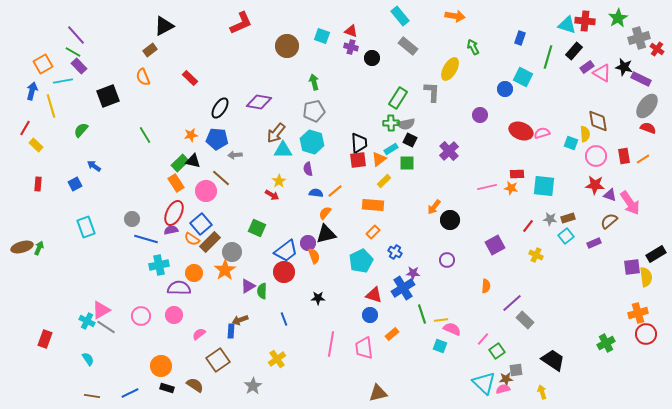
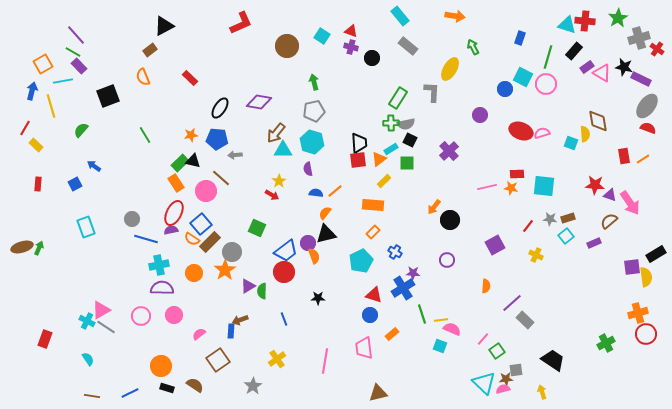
cyan square at (322, 36): rotated 14 degrees clockwise
pink circle at (596, 156): moved 50 px left, 72 px up
purple semicircle at (179, 288): moved 17 px left
pink line at (331, 344): moved 6 px left, 17 px down
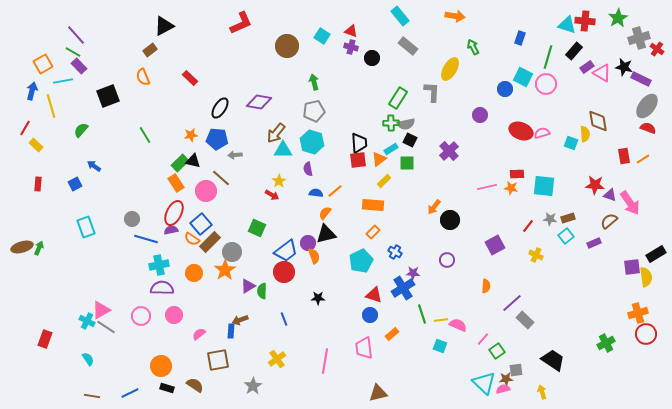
pink semicircle at (452, 329): moved 6 px right, 4 px up
brown square at (218, 360): rotated 25 degrees clockwise
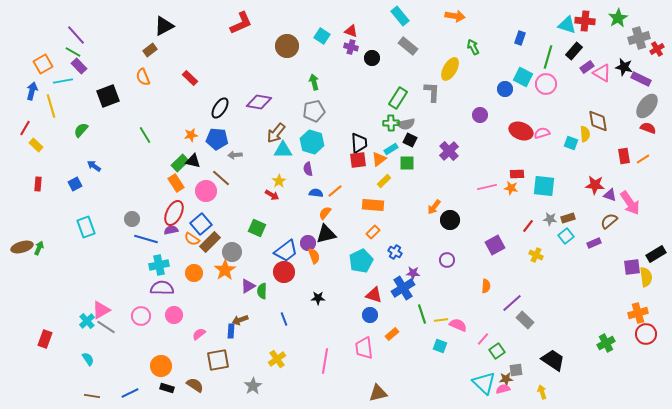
red cross at (657, 49): rotated 24 degrees clockwise
cyan cross at (87, 321): rotated 21 degrees clockwise
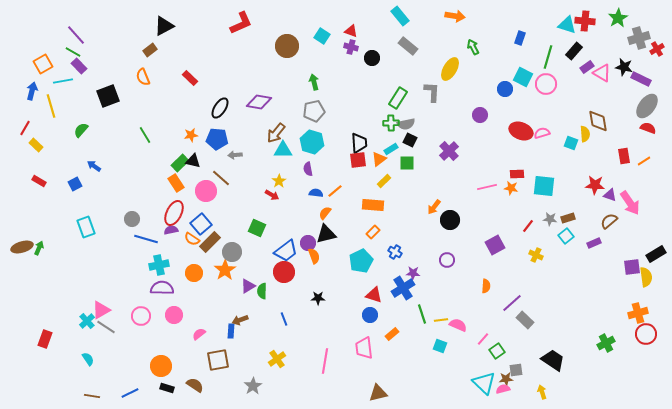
orange line at (643, 159): moved 1 px right, 2 px down
red rectangle at (38, 184): moved 1 px right, 3 px up; rotated 64 degrees counterclockwise
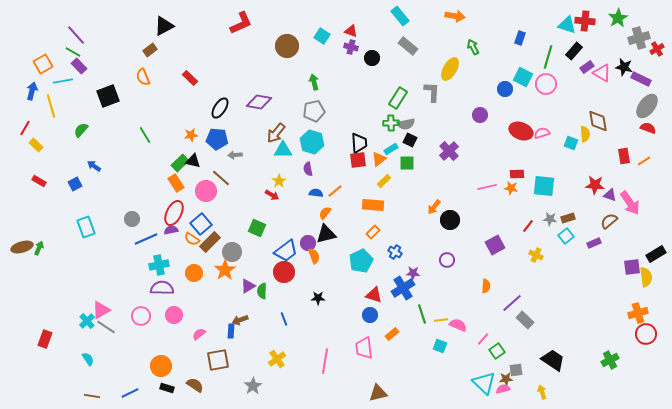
blue line at (146, 239): rotated 40 degrees counterclockwise
green cross at (606, 343): moved 4 px right, 17 px down
